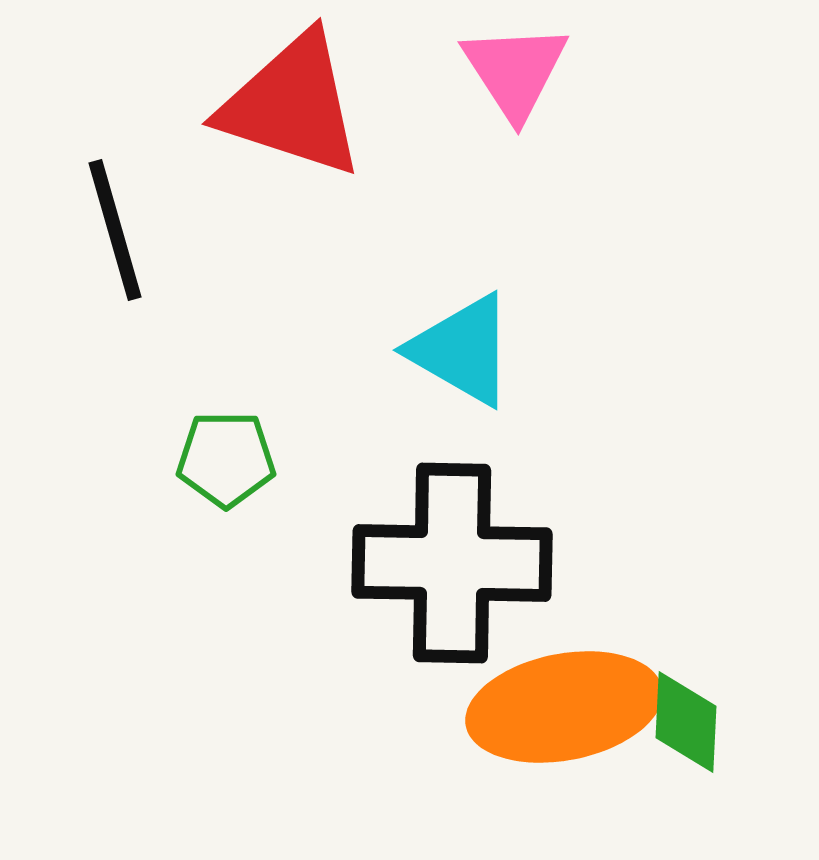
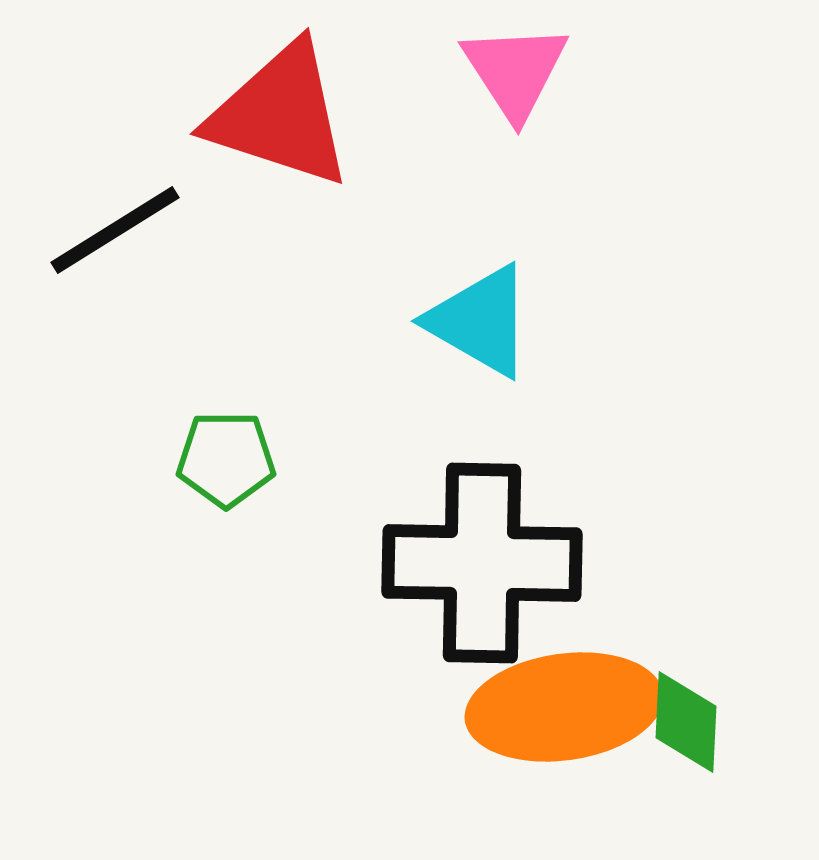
red triangle: moved 12 px left, 10 px down
black line: rotated 74 degrees clockwise
cyan triangle: moved 18 px right, 29 px up
black cross: moved 30 px right
orange ellipse: rotated 3 degrees clockwise
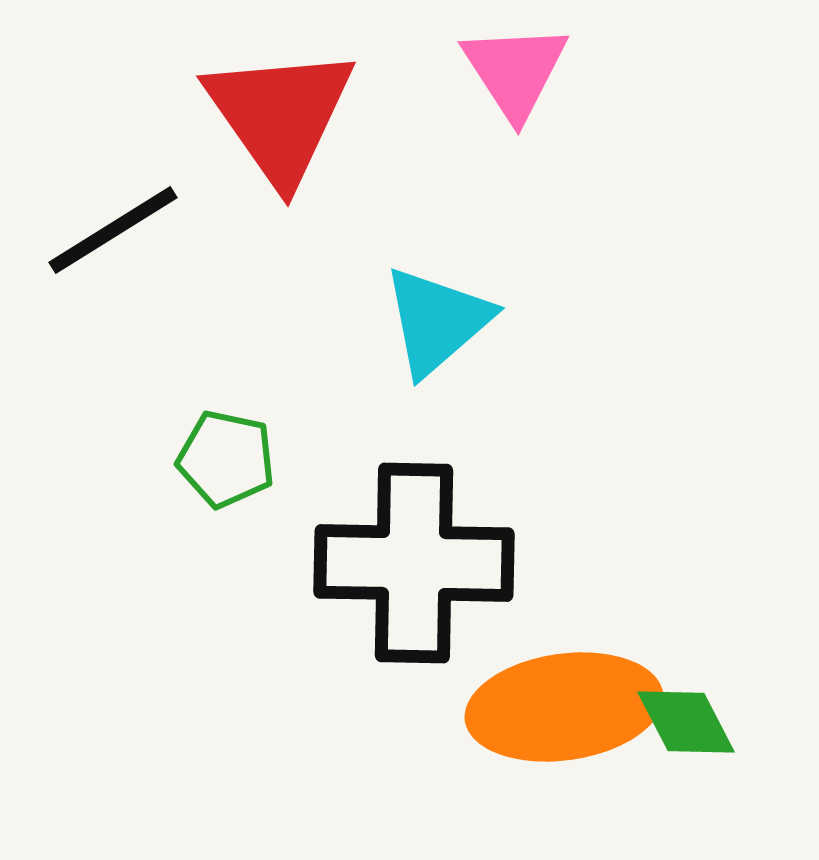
red triangle: rotated 37 degrees clockwise
black line: moved 2 px left
cyan triangle: moved 43 px left; rotated 49 degrees clockwise
green pentagon: rotated 12 degrees clockwise
black cross: moved 68 px left
green diamond: rotated 30 degrees counterclockwise
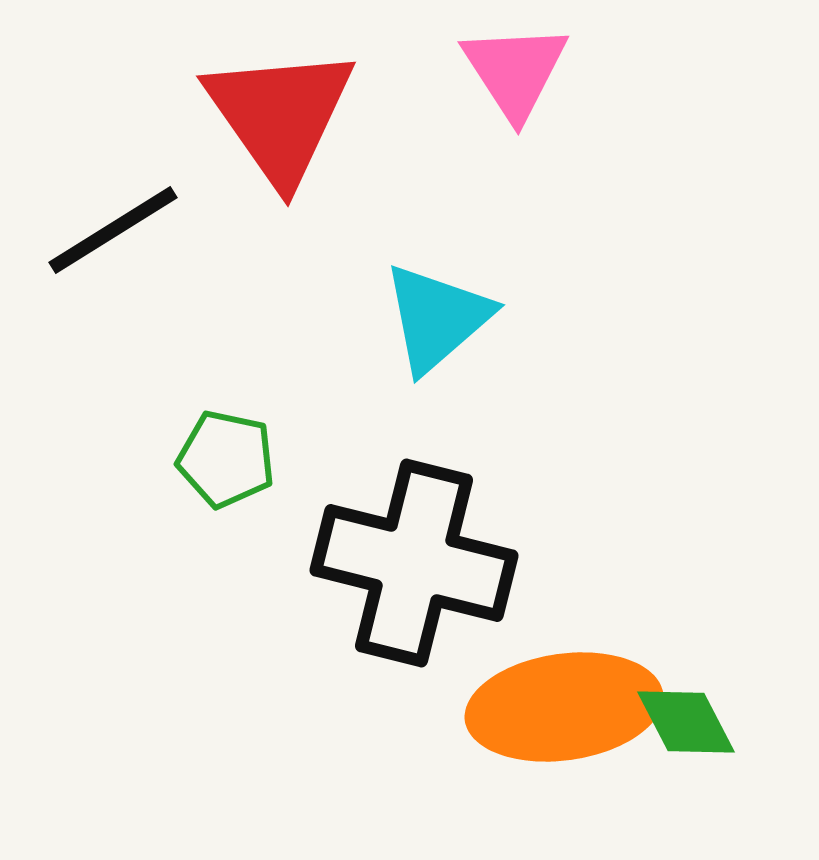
cyan triangle: moved 3 px up
black cross: rotated 13 degrees clockwise
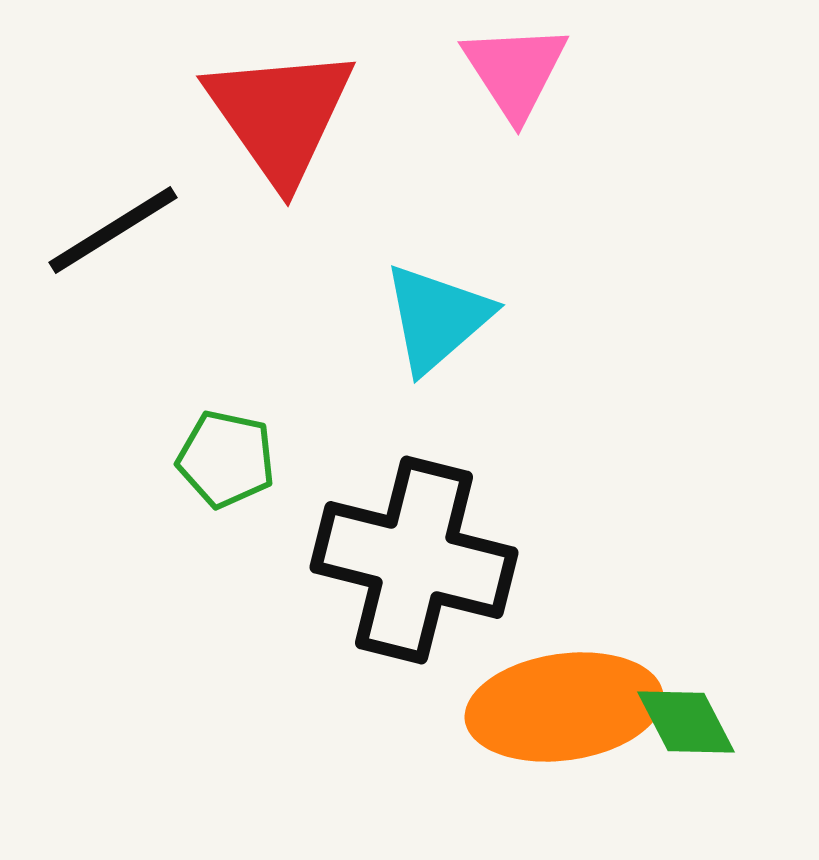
black cross: moved 3 px up
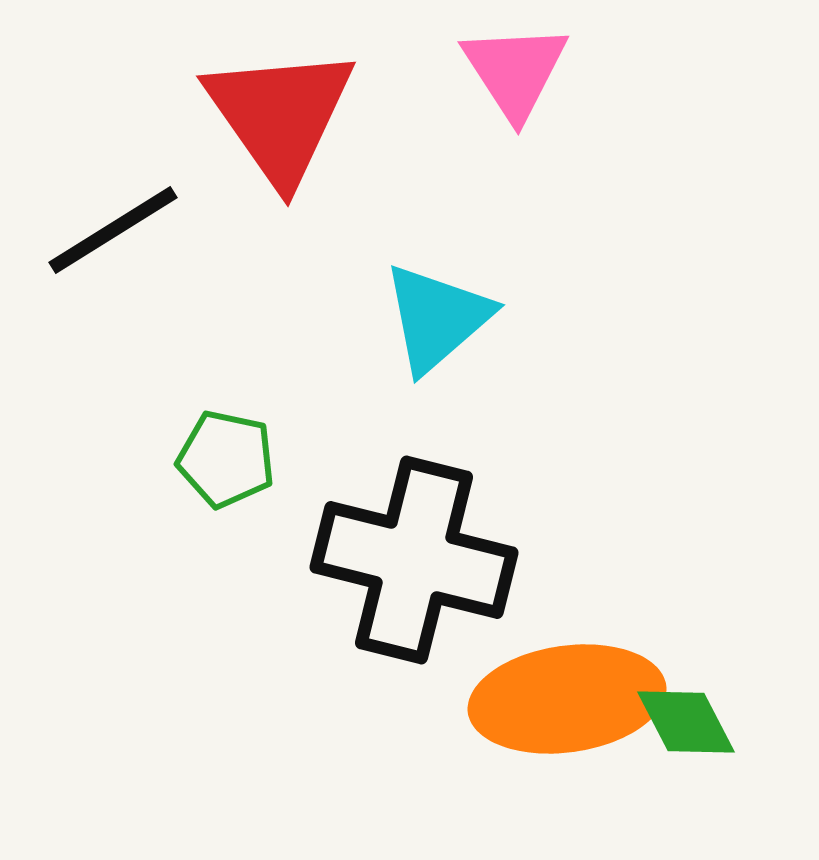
orange ellipse: moved 3 px right, 8 px up
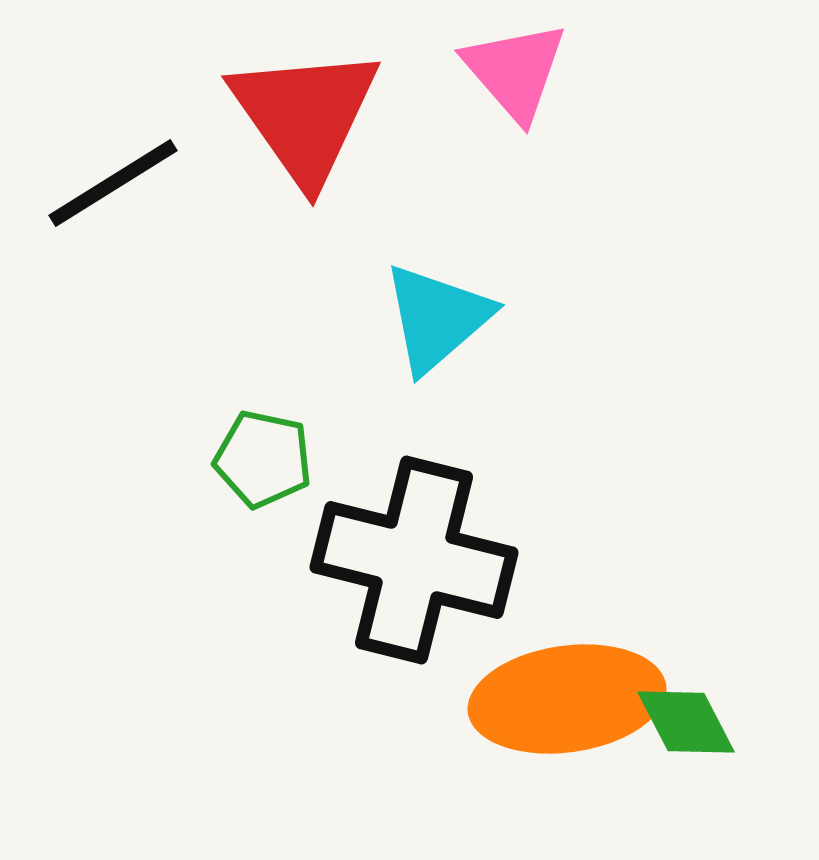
pink triangle: rotated 8 degrees counterclockwise
red triangle: moved 25 px right
black line: moved 47 px up
green pentagon: moved 37 px right
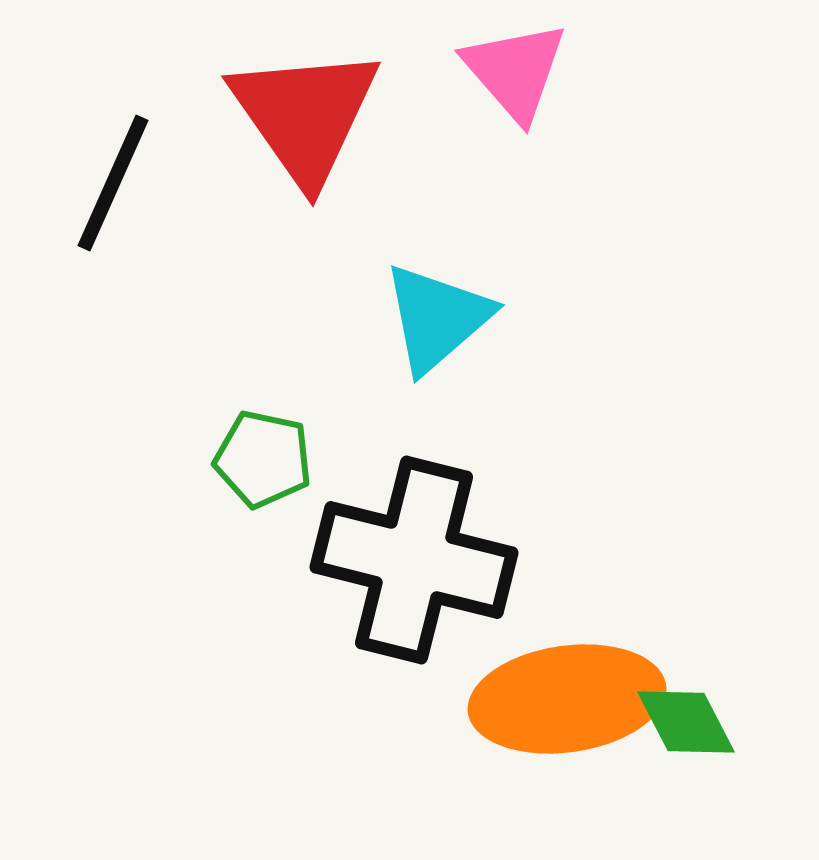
black line: rotated 34 degrees counterclockwise
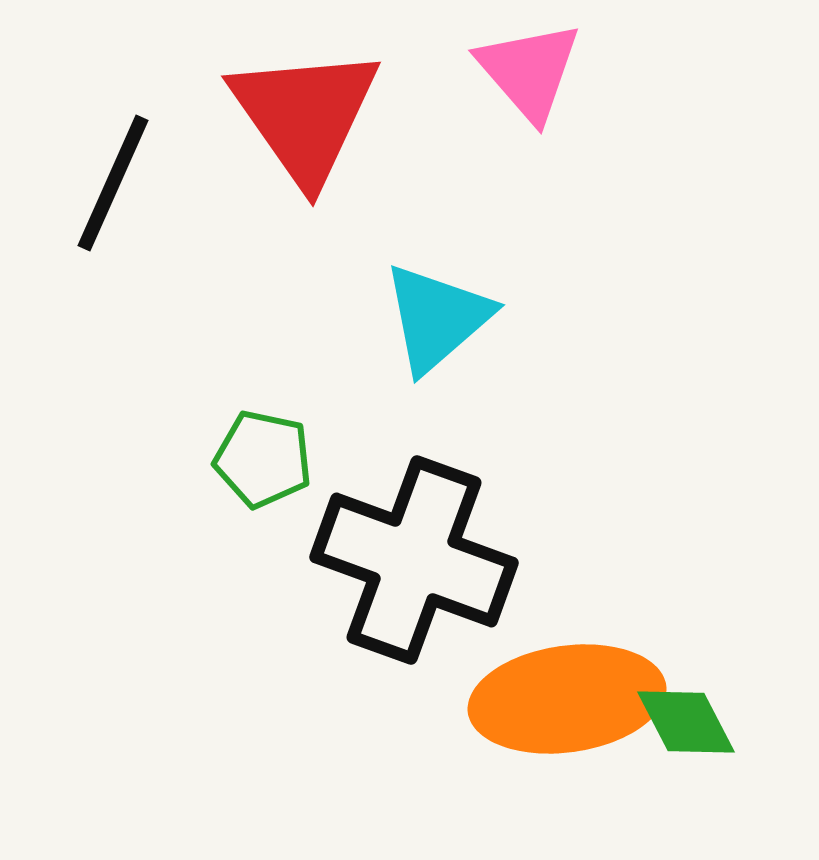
pink triangle: moved 14 px right
black cross: rotated 6 degrees clockwise
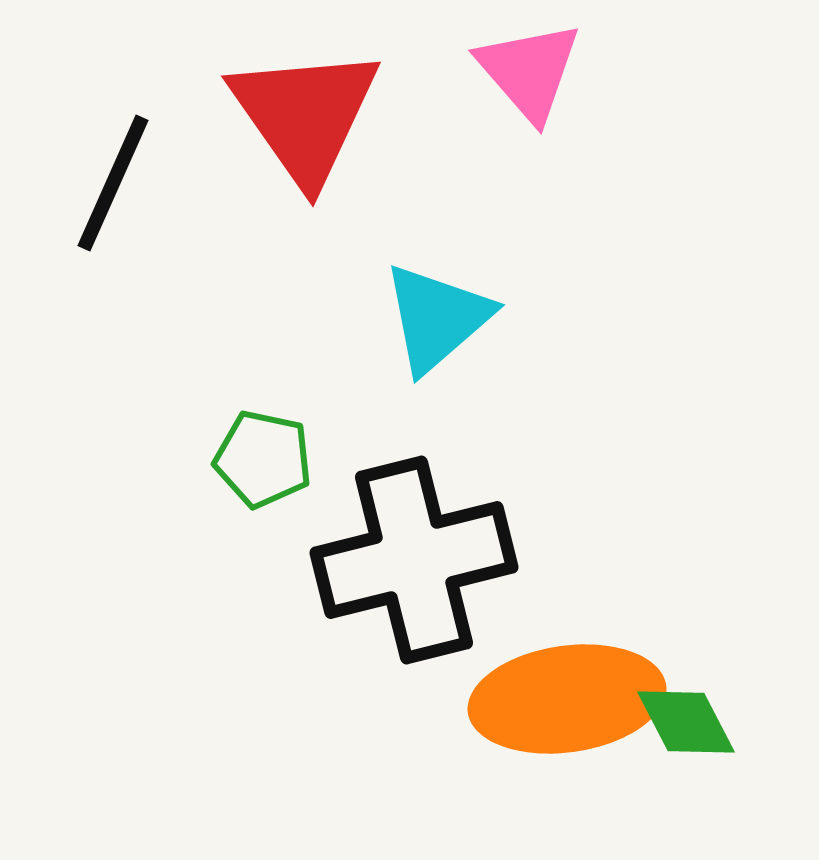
black cross: rotated 34 degrees counterclockwise
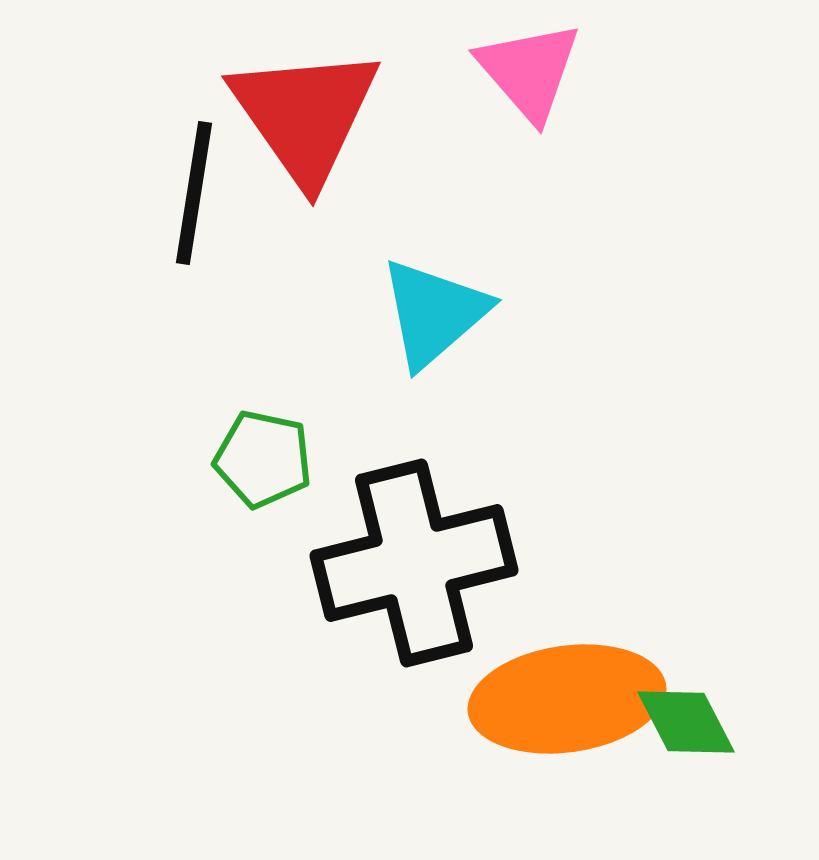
black line: moved 81 px right, 10 px down; rotated 15 degrees counterclockwise
cyan triangle: moved 3 px left, 5 px up
black cross: moved 3 px down
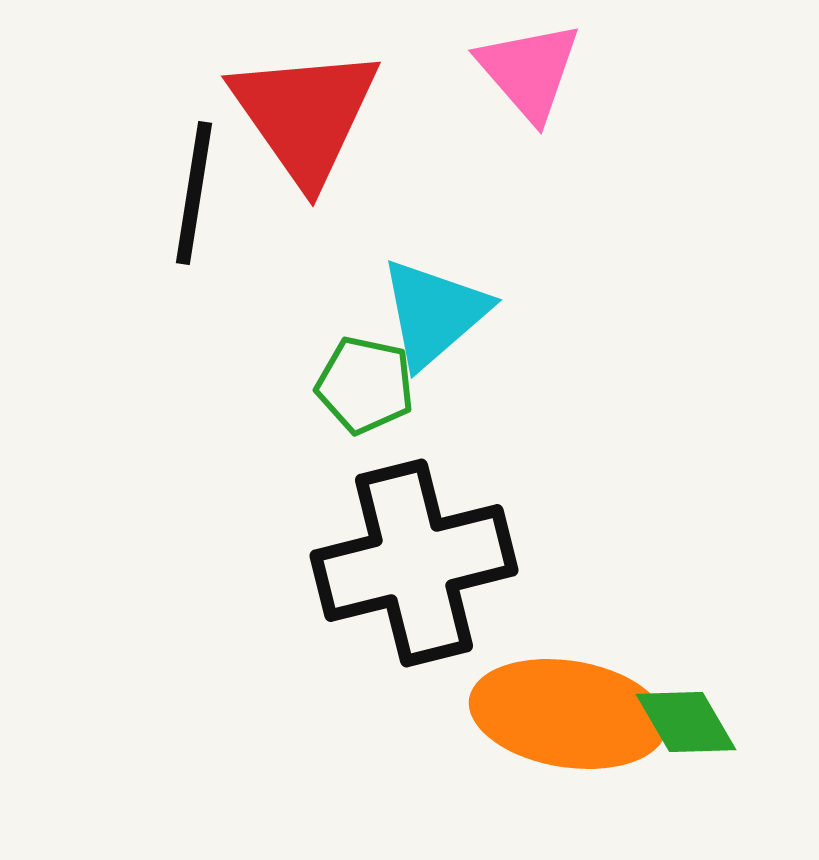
green pentagon: moved 102 px right, 74 px up
orange ellipse: moved 1 px right, 15 px down; rotated 17 degrees clockwise
green diamond: rotated 3 degrees counterclockwise
